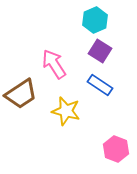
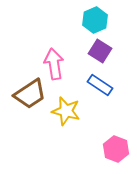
pink arrow: rotated 24 degrees clockwise
brown trapezoid: moved 9 px right
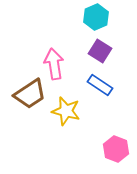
cyan hexagon: moved 1 px right, 3 px up
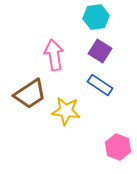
cyan hexagon: rotated 15 degrees clockwise
pink arrow: moved 9 px up
yellow star: rotated 8 degrees counterclockwise
pink hexagon: moved 2 px right, 2 px up
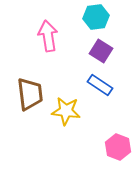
purple square: moved 1 px right
pink arrow: moved 6 px left, 19 px up
brown trapezoid: rotated 64 degrees counterclockwise
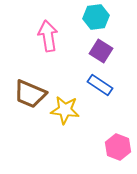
brown trapezoid: rotated 120 degrees clockwise
yellow star: moved 1 px left, 1 px up
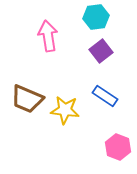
purple square: rotated 20 degrees clockwise
blue rectangle: moved 5 px right, 11 px down
brown trapezoid: moved 3 px left, 5 px down
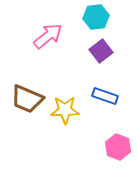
pink arrow: rotated 60 degrees clockwise
blue rectangle: rotated 15 degrees counterclockwise
yellow star: rotated 8 degrees counterclockwise
